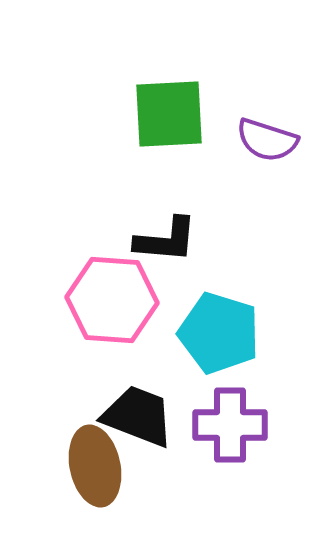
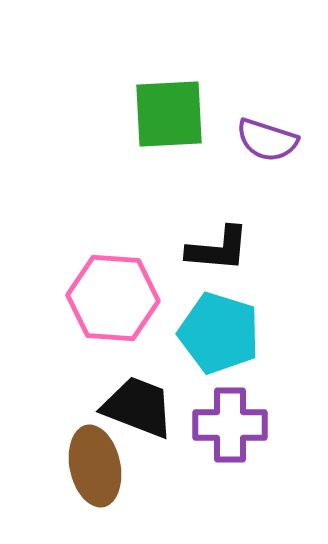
black L-shape: moved 52 px right, 9 px down
pink hexagon: moved 1 px right, 2 px up
black trapezoid: moved 9 px up
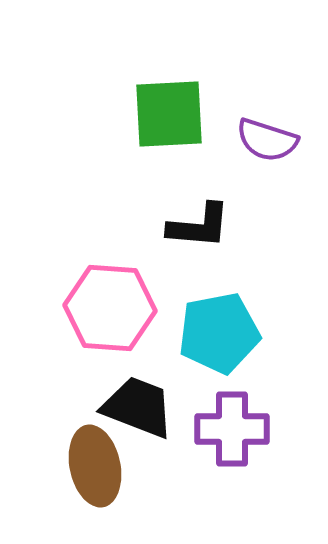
black L-shape: moved 19 px left, 23 px up
pink hexagon: moved 3 px left, 10 px down
cyan pentagon: rotated 28 degrees counterclockwise
purple cross: moved 2 px right, 4 px down
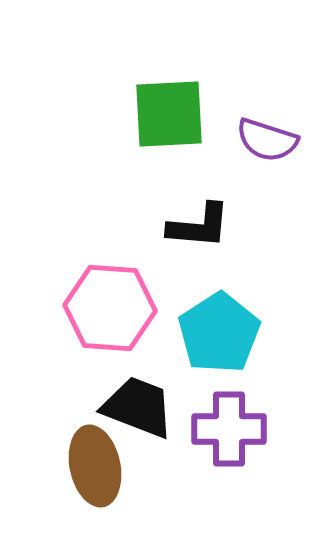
cyan pentagon: rotated 22 degrees counterclockwise
purple cross: moved 3 px left
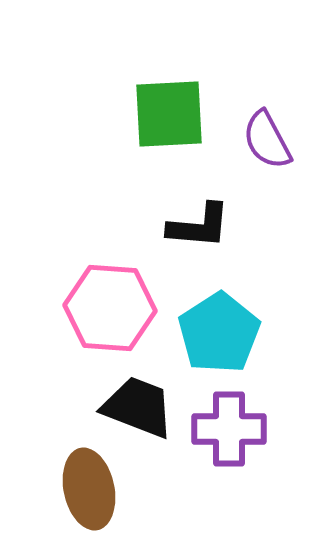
purple semicircle: rotated 44 degrees clockwise
brown ellipse: moved 6 px left, 23 px down
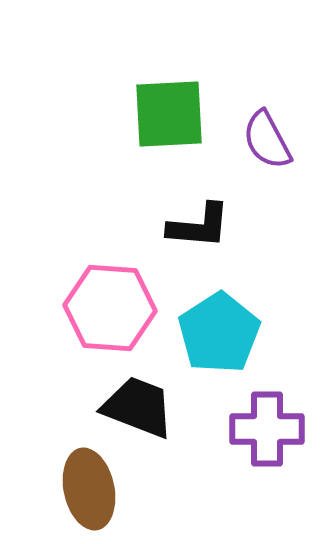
purple cross: moved 38 px right
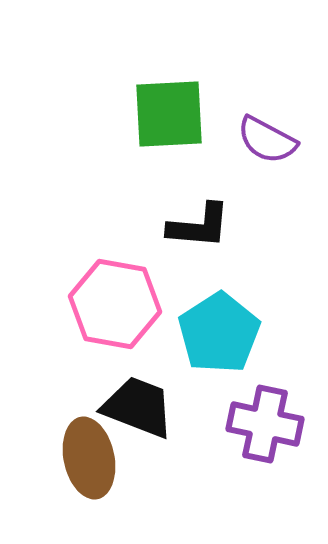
purple semicircle: rotated 34 degrees counterclockwise
pink hexagon: moved 5 px right, 4 px up; rotated 6 degrees clockwise
purple cross: moved 2 px left, 5 px up; rotated 12 degrees clockwise
brown ellipse: moved 31 px up
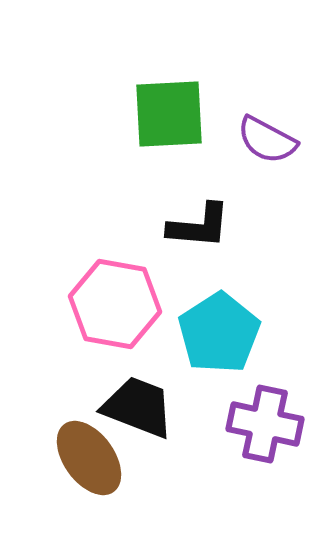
brown ellipse: rotated 24 degrees counterclockwise
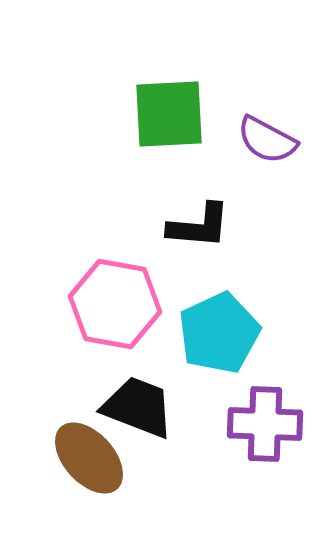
cyan pentagon: rotated 8 degrees clockwise
purple cross: rotated 10 degrees counterclockwise
brown ellipse: rotated 6 degrees counterclockwise
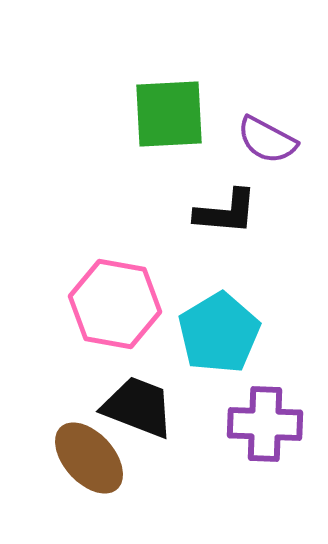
black L-shape: moved 27 px right, 14 px up
cyan pentagon: rotated 6 degrees counterclockwise
